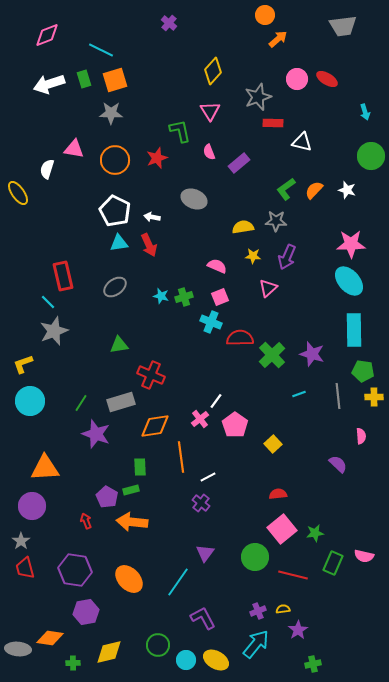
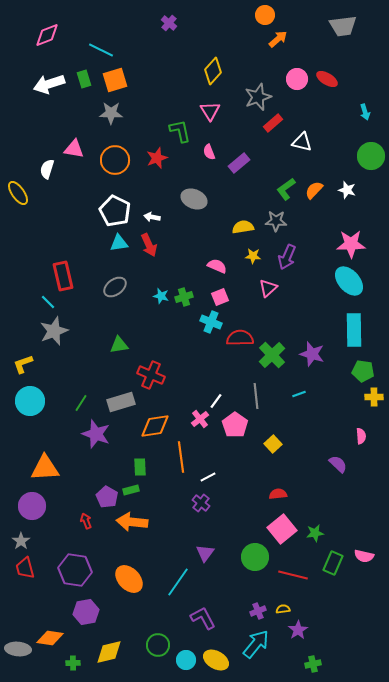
red rectangle at (273, 123): rotated 42 degrees counterclockwise
gray line at (338, 396): moved 82 px left
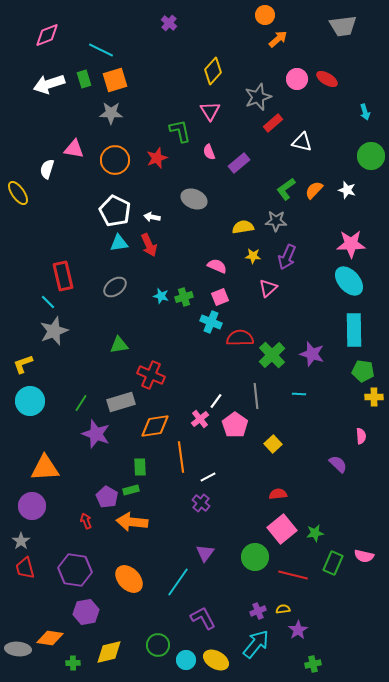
cyan line at (299, 394): rotated 24 degrees clockwise
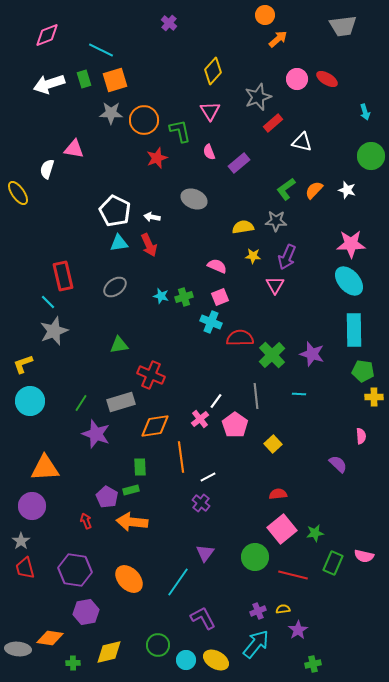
orange circle at (115, 160): moved 29 px right, 40 px up
pink triangle at (268, 288): moved 7 px right, 3 px up; rotated 18 degrees counterclockwise
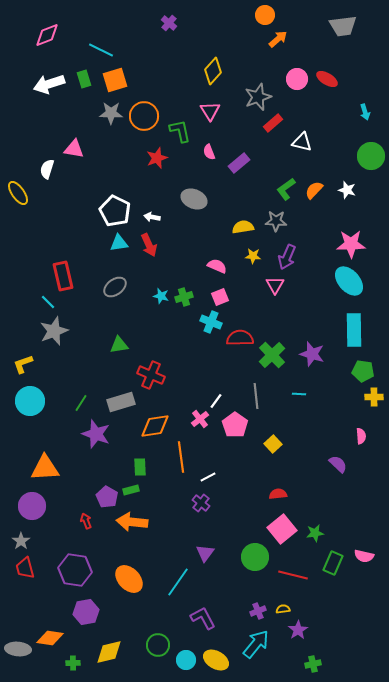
orange circle at (144, 120): moved 4 px up
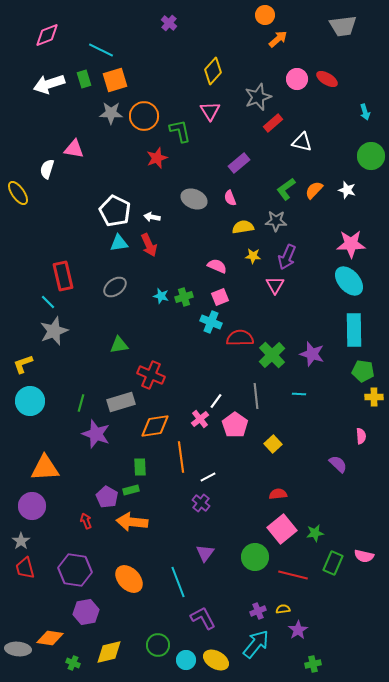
pink semicircle at (209, 152): moved 21 px right, 46 px down
green line at (81, 403): rotated 18 degrees counterclockwise
cyan line at (178, 582): rotated 56 degrees counterclockwise
green cross at (73, 663): rotated 24 degrees clockwise
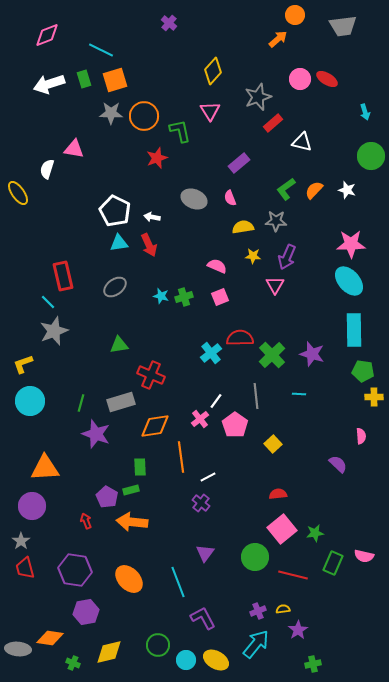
orange circle at (265, 15): moved 30 px right
pink circle at (297, 79): moved 3 px right
cyan cross at (211, 322): moved 31 px down; rotated 30 degrees clockwise
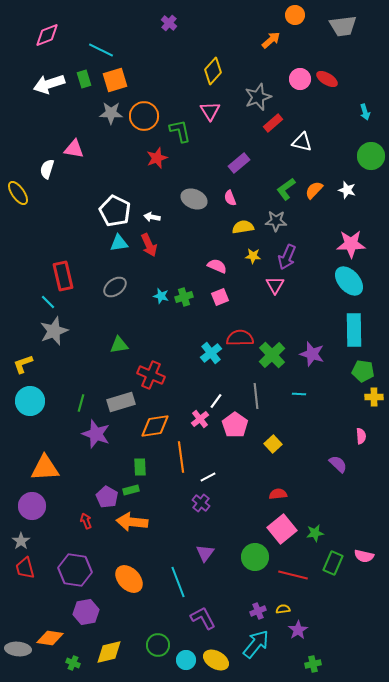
orange arrow at (278, 39): moved 7 px left, 1 px down
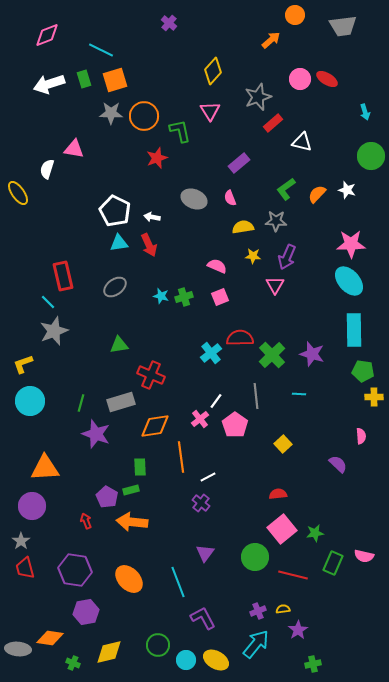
orange semicircle at (314, 190): moved 3 px right, 4 px down
yellow square at (273, 444): moved 10 px right
